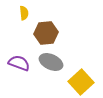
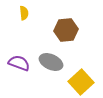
brown hexagon: moved 20 px right, 3 px up
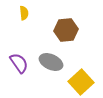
purple semicircle: rotated 35 degrees clockwise
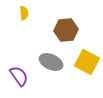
purple semicircle: moved 13 px down
yellow square: moved 6 px right, 20 px up; rotated 20 degrees counterclockwise
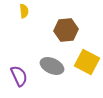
yellow semicircle: moved 2 px up
gray ellipse: moved 1 px right, 4 px down
purple semicircle: rotated 10 degrees clockwise
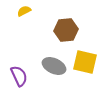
yellow semicircle: rotated 112 degrees counterclockwise
yellow square: moved 2 px left; rotated 15 degrees counterclockwise
gray ellipse: moved 2 px right
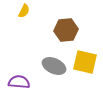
yellow semicircle: rotated 144 degrees clockwise
purple semicircle: moved 6 px down; rotated 60 degrees counterclockwise
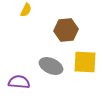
yellow semicircle: moved 2 px right, 1 px up
yellow square: rotated 10 degrees counterclockwise
gray ellipse: moved 3 px left
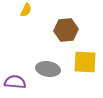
gray ellipse: moved 3 px left, 3 px down; rotated 15 degrees counterclockwise
purple semicircle: moved 4 px left
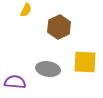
brown hexagon: moved 7 px left, 3 px up; rotated 20 degrees counterclockwise
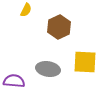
purple semicircle: moved 1 px left, 1 px up
